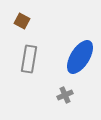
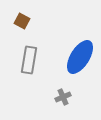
gray rectangle: moved 1 px down
gray cross: moved 2 px left, 2 px down
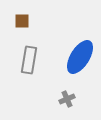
brown square: rotated 28 degrees counterclockwise
gray cross: moved 4 px right, 2 px down
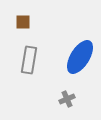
brown square: moved 1 px right, 1 px down
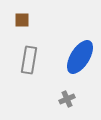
brown square: moved 1 px left, 2 px up
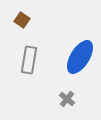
brown square: rotated 35 degrees clockwise
gray cross: rotated 28 degrees counterclockwise
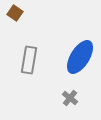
brown square: moved 7 px left, 7 px up
gray cross: moved 3 px right, 1 px up
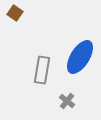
gray rectangle: moved 13 px right, 10 px down
gray cross: moved 3 px left, 3 px down
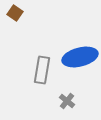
blue ellipse: rotated 44 degrees clockwise
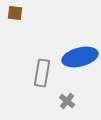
brown square: rotated 28 degrees counterclockwise
gray rectangle: moved 3 px down
